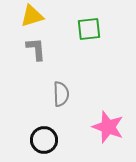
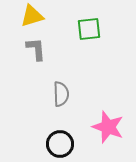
black circle: moved 16 px right, 4 px down
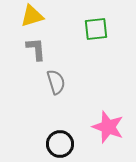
green square: moved 7 px right
gray semicircle: moved 5 px left, 12 px up; rotated 15 degrees counterclockwise
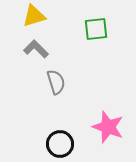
yellow triangle: moved 2 px right
gray L-shape: rotated 40 degrees counterclockwise
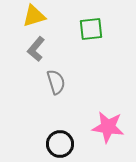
green square: moved 5 px left
gray L-shape: rotated 95 degrees counterclockwise
pink star: rotated 12 degrees counterclockwise
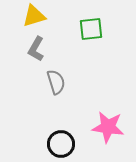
gray L-shape: rotated 10 degrees counterclockwise
black circle: moved 1 px right
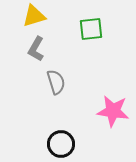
pink star: moved 5 px right, 16 px up
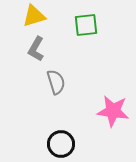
green square: moved 5 px left, 4 px up
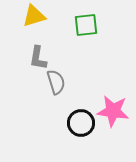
gray L-shape: moved 2 px right, 9 px down; rotated 20 degrees counterclockwise
black circle: moved 20 px right, 21 px up
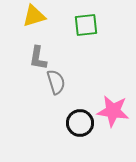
black circle: moved 1 px left
